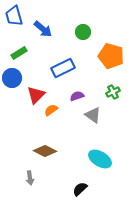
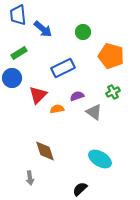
blue trapezoid: moved 4 px right, 1 px up; rotated 10 degrees clockwise
red triangle: moved 2 px right
orange semicircle: moved 6 px right, 1 px up; rotated 24 degrees clockwise
gray triangle: moved 1 px right, 3 px up
brown diamond: rotated 45 degrees clockwise
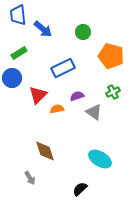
gray arrow: rotated 24 degrees counterclockwise
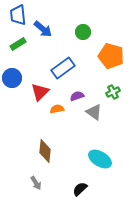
green rectangle: moved 1 px left, 9 px up
blue rectangle: rotated 10 degrees counterclockwise
red triangle: moved 2 px right, 3 px up
brown diamond: rotated 25 degrees clockwise
gray arrow: moved 6 px right, 5 px down
